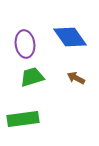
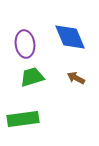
blue diamond: rotated 12 degrees clockwise
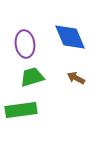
green rectangle: moved 2 px left, 9 px up
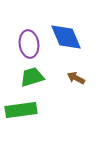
blue diamond: moved 4 px left
purple ellipse: moved 4 px right
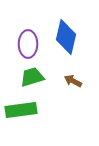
blue diamond: rotated 36 degrees clockwise
purple ellipse: moved 1 px left; rotated 8 degrees clockwise
brown arrow: moved 3 px left, 3 px down
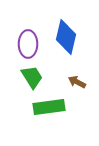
green trapezoid: rotated 75 degrees clockwise
brown arrow: moved 4 px right, 1 px down
green rectangle: moved 28 px right, 3 px up
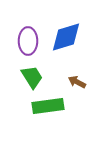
blue diamond: rotated 60 degrees clockwise
purple ellipse: moved 3 px up
green rectangle: moved 1 px left, 1 px up
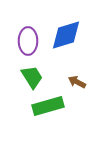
blue diamond: moved 2 px up
green rectangle: rotated 8 degrees counterclockwise
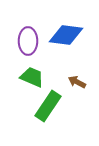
blue diamond: rotated 24 degrees clockwise
green trapezoid: rotated 35 degrees counterclockwise
green rectangle: rotated 40 degrees counterclockwise
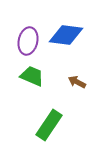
purple ellipse: rotated 12 degrees clockwise
green trapezoid: moved 1 px up
green rectangle: moved 1 px right, 19 px down
